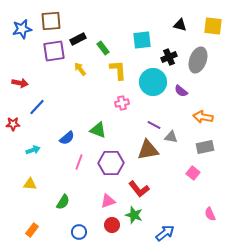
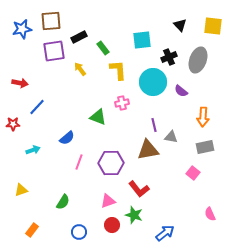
black triangle: rotated 32 degrees clockwise
black rectangle: moved 1 px right, 2 px up
orange arrow: rotated 96 degrees counterclockwise
purple line: rotated 48 degrees clockwise
green triangle: moved 13 px up
yellow triangle: moved 9 px left, 6 px down; rotated 24 degrees counterclockwise
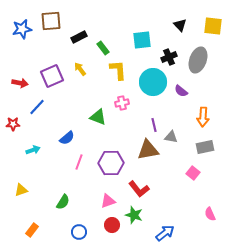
purple square: moved 2 px left, 25 px down; rotated 15 degrees counterclockwise
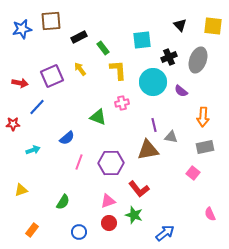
red circle: moved 3 px left, 2 px up
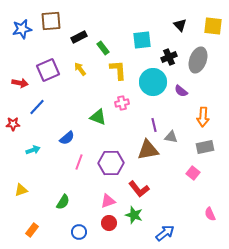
purple square: moved 4 px left, 6 px up
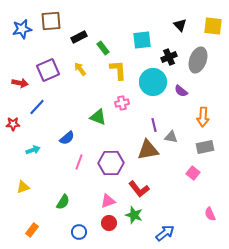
yellow triangle: moved 2 px right, 3 px up
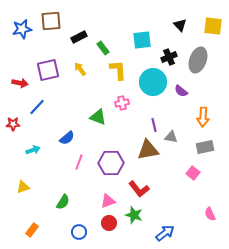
purple square: rotated 10 degrees clockwise
